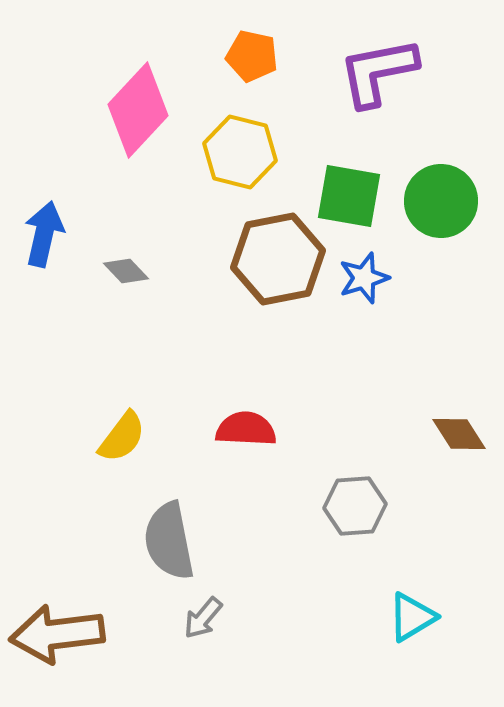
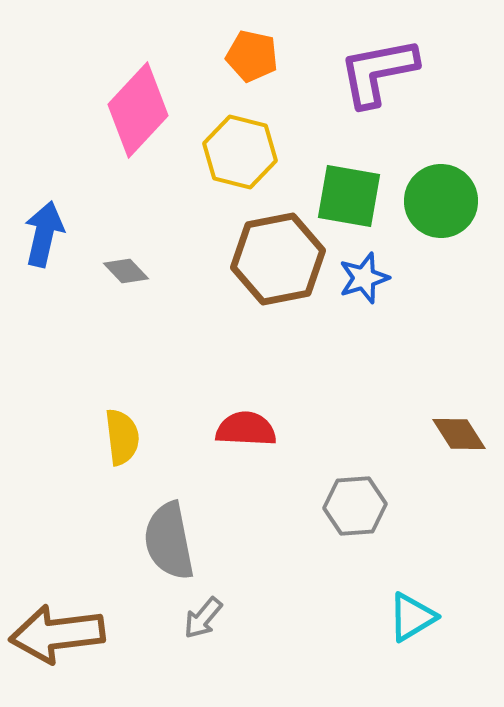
yellow semicircle: rotated 44 degrees counterclockwise
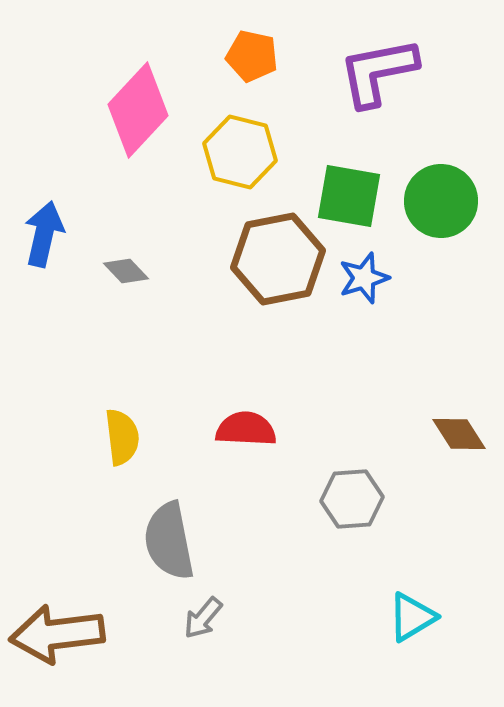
gray hexagon: moved 3 px left, 7 px up
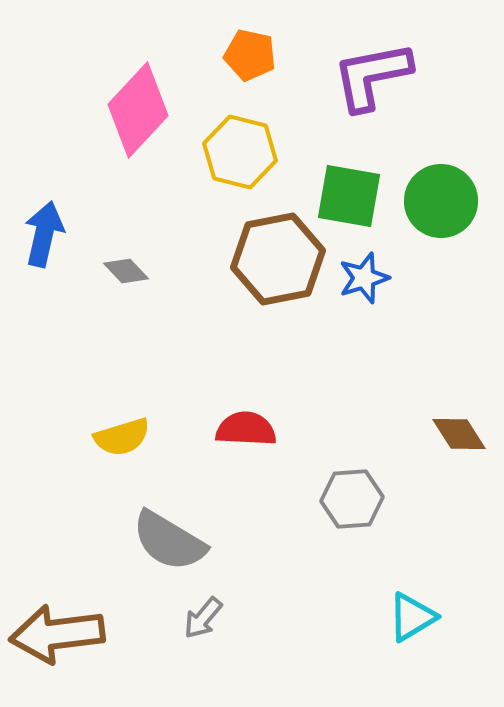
orange pentagon: moved 2 px left, 1 px up
purple L-shape: moved 6 px left, 4 px down
yellow semicircle: rotated 80 degrees clockwise
gray semicircle: rotated 48 degrees counterclockwise
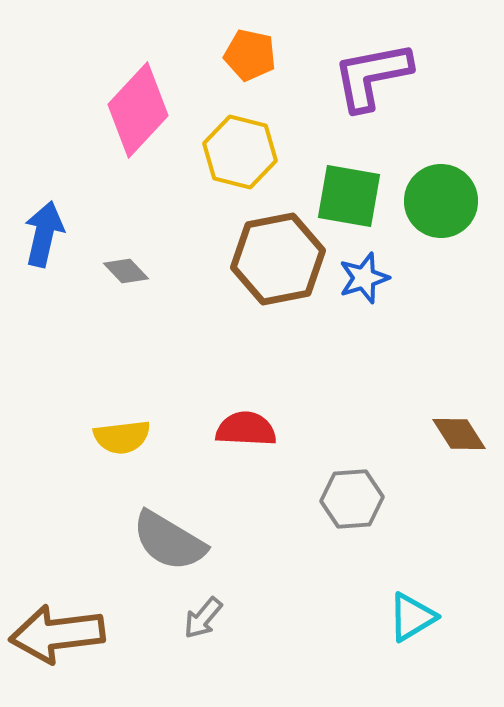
yellow semicircle: rotated 10 degrees clockwise
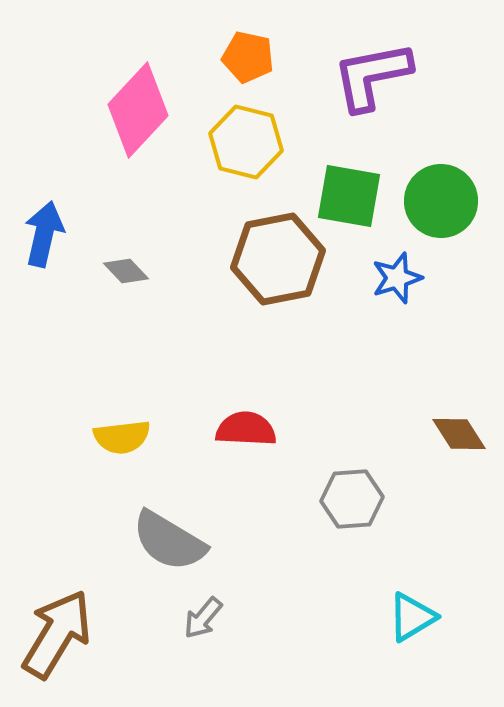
orange pentagon: moved 2 px left, 2 px down
yellow hexagon: moved 6 px right, 10 px up
blue star: moved 33 px right
brown arrow: rotated 128 degrees clockwise
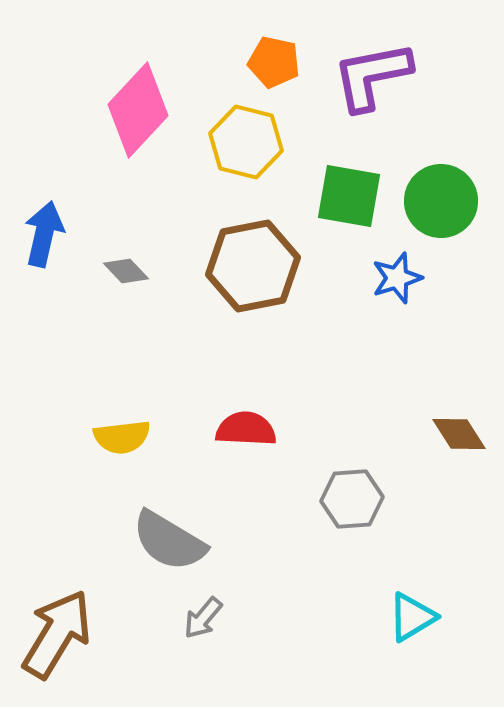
orange pentagon: moved 26 px right, 5 px down
brown hexagon: moved 25 px left, 7 px down
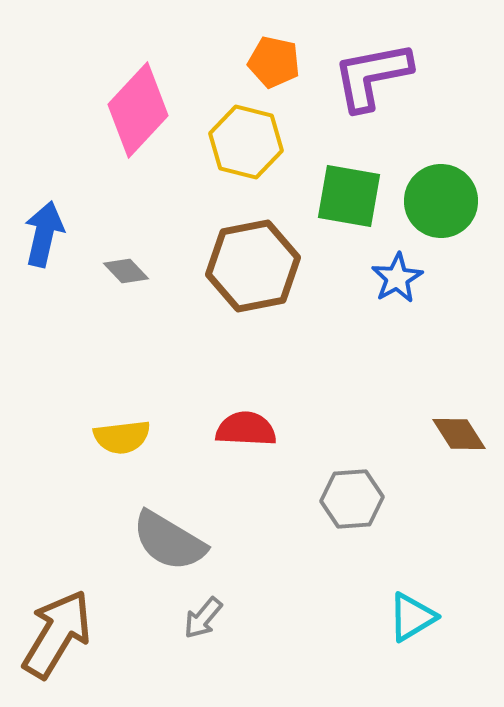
blue star: rotated 12 degrees counterclockwise
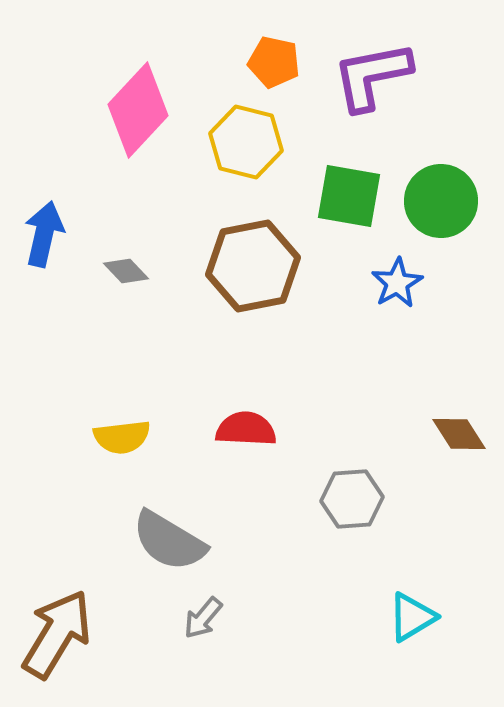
blue star: moved 5 px down
